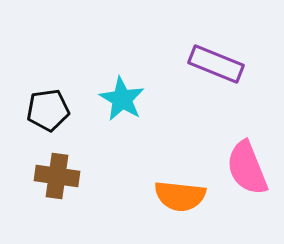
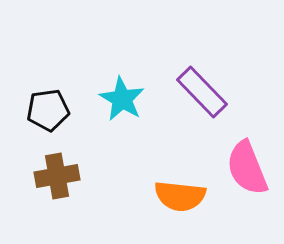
purple rectangle: moved 14 px left, 28 px down; rotated 24 degrees clockwise
brown cross: rotated 18 degrees counterclockwise
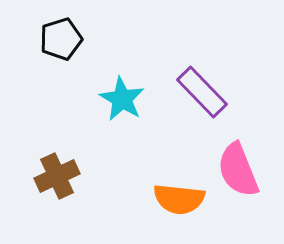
black pentagon: moved 13 px right, 71 px up; rotated 9 degrees counterclockwise
pink semicircle: moved 9 px left, 2 px down
brown cross: rotated 15 degrees counterclockwise
orange semicircle: moved 1 px left, 3 px down
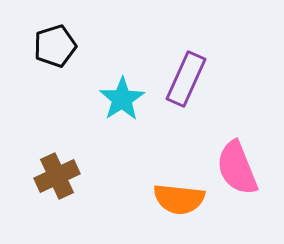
black pentagon: moved 6 px left, 7 px down
purple rectangle: moved 16 px left, 13 px up; rotated 68 degrees clockwise
cyan star: rotated 9 degrees clockwise
pink semicircle: moved 1 px left, 2 px up
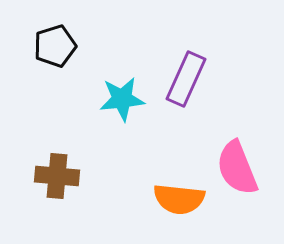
cyan star: rotated 27 degrees clockwise
brown cross: rotated 30 degrees clockwise
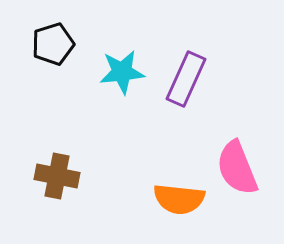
black pentagon: moved 2 px left, 2 px up
cyan star: moved 27 px up
brown cross: rotated 6 degrees clockwise
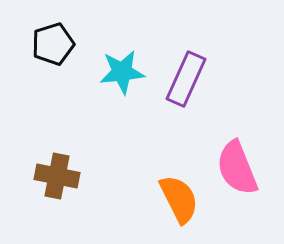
orange semicircle: rotated 123 degrees counterclockwise
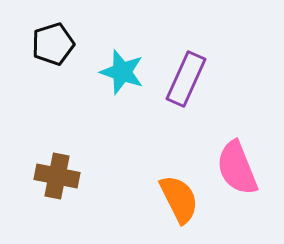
cyan star: rotated 24 degrees clockwise
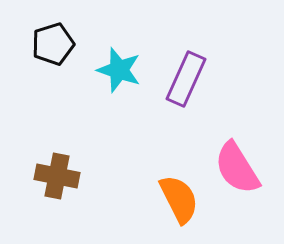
cyan star: moved 3 px left, 2 px up
pink semicircle: rotated 10 degrees counterclockwise
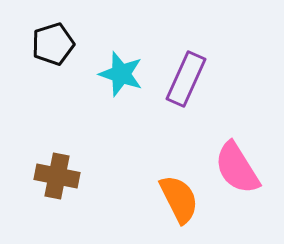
cyan star: moved 2 px right, 4 px down
